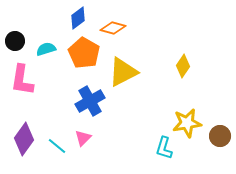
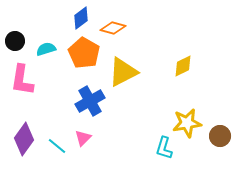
blue diamond: moved 3 px right
yellow diamond: rotated 30 degrees clockwise
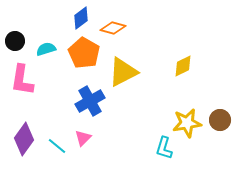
brown circle: moved 16 px up
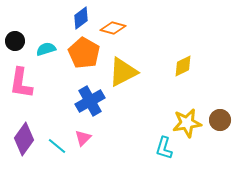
pink L-shape: moved 1 px left, 3 px down
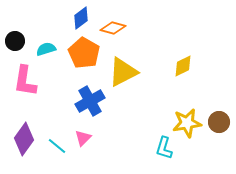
pink L-shape: moved 4 px right, 2 px up
brown circle: moved 1 px left, 2 px down
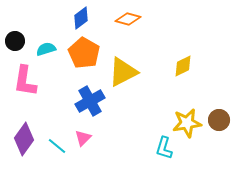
orange diamond: moved 15 px right, 9 px up
brown circle: moved 2 px up
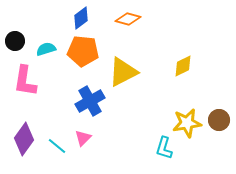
orange pentagon: moved 1 px left, 2 px up; rotated 24 degrees counterclockwise
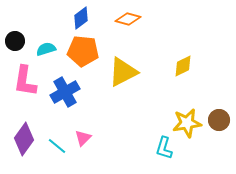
blue cross: moved 25 px left, 9 px up
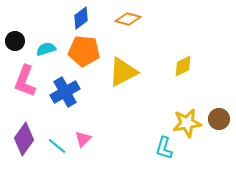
orange pentagon: moved 1 px right
pink L-shape: rotated 12 degrees clockwise
brown circle: moved 1 px up
pink triangle: moved 1 px down
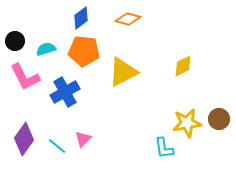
pink L-shape: moved 4 px up; rotated 48 degrees counterclockwise
cyan L-shape: rotated 25 degrees counterclockwise
